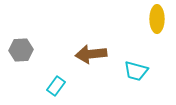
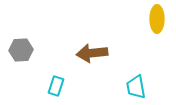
brown arrow: moved 1 px right, 1 px up
cyan trapezoid: moved 16 px down; rotated 65 degrees clockwise
cyan rectangle: rotated 18 degrees counterclockwise
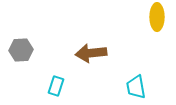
yellow ellipse: moved 2 px up
brown arrow: moved 1 px left
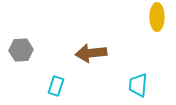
cyan trapezoid: moved 2 px right, 2 px up; rotated 15 degrees clockwise
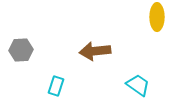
brown arrow: moved 4 px right, 2 px up
cyan trapezoid: rotated 120 degrees clockwise
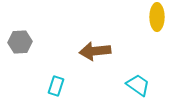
gray hexagon: moved 1 px left, 8 px up
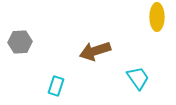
brown arrow: rotated 12 degrees counterclockwise
cyan trapezoid: moved 7 px up; rotated 20 degrees clockwise
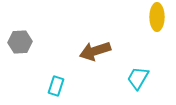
cyan trapezoid: rotated 115 degrees counterclockwise
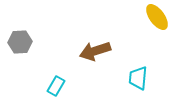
yellow ellipse: rotated 36 degrees counterclockwise
cyan trapezoid: rotated 25 degrees counterclockwise
cyan rectangle: rotated 12 degrees clockwise
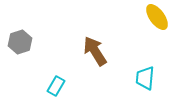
gray hexagon: rotated 15 degrees counterclockwise
brown arrow: rotated 76 degrees clockwise
cyan trapezoid: moved 7 px right
